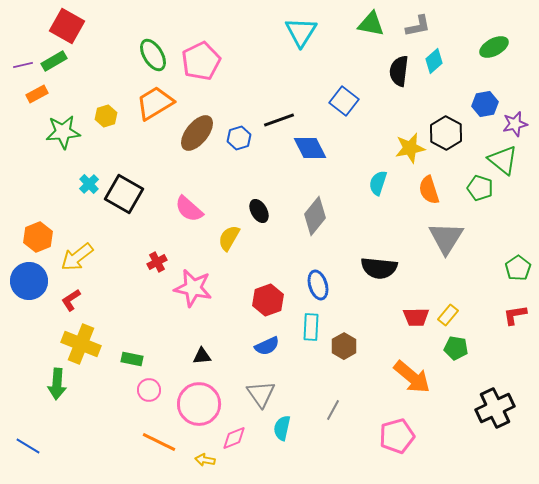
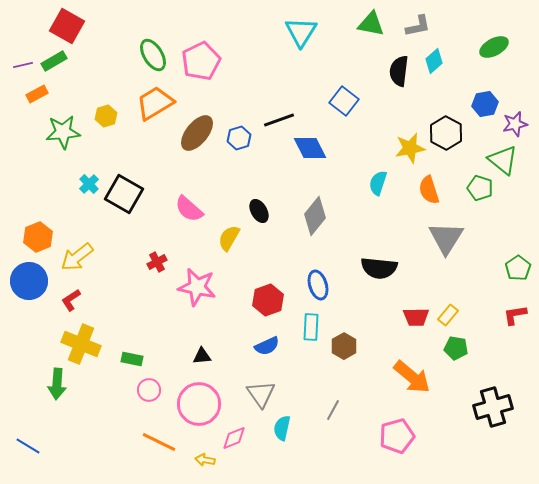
pink star at (193, 288): moved 4 px right, 1 px up
black cross at (495, 408): moved 2 px left, 1 px up; rotated 9 degrees clockwise
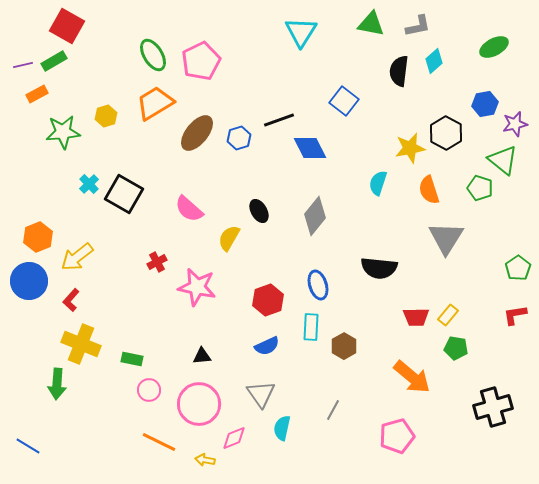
red L-shape at (71, 300): rotated 15 degrees counterclockwise
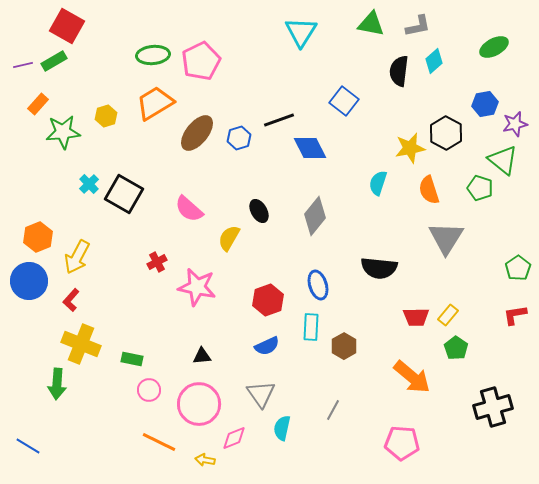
green ellipse at (153, 55): rotated 64 degrees counterclockwise
orange rectangle at (37, 94): moved 1 px right, 10 px down; rotated 20 degrees counterclockwise
yellow arrow at (77, 257): rotated 24 degrees counterclockwise
green pentagon at (456, 348): rotated 25 degrees clockwise
pink pentagon at (397, 436): moved 5 px right, 7 px down; rotated 20 degrees clockwise
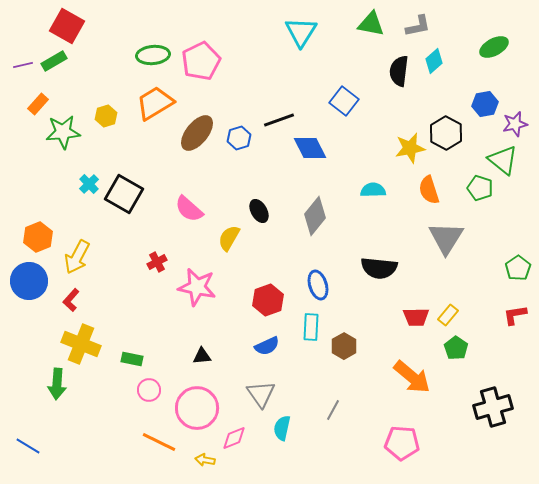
cyan semicircle at (378, 183): moved 5 px left, 7 px down; rotated 70 degrees clockwise
pink circle at (199, 404): moved 2 px left, 4 px down
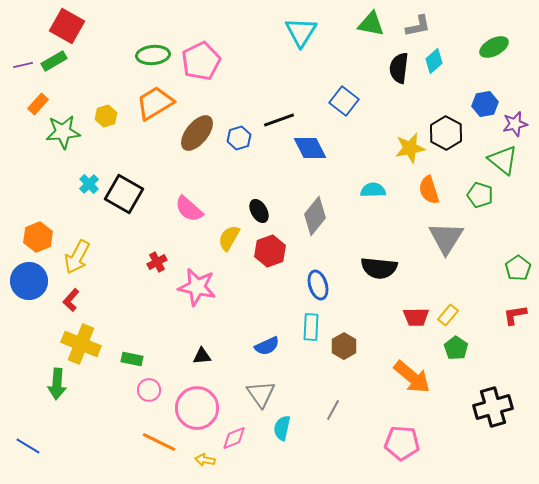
black semicircle at (399, 71): moved 3 px up
green pentagon at (480, 188): moved 7 px down
red hexagon at (268, 300): moved 2 px right, 49 px up
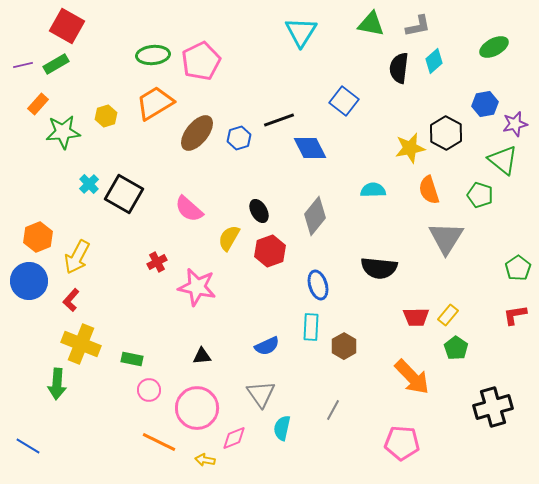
green rectangle at (54, 61): moved 2 px right, 3 px down
orange arrow at (412, 377): rotated 6 degrees clockwise
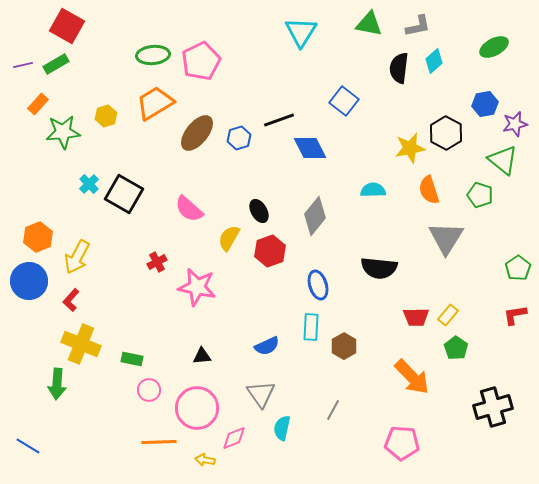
green triangle at (371, 24): moved 2 px left
orange line at (159, 442): rotated 28 degrees counterclockwise
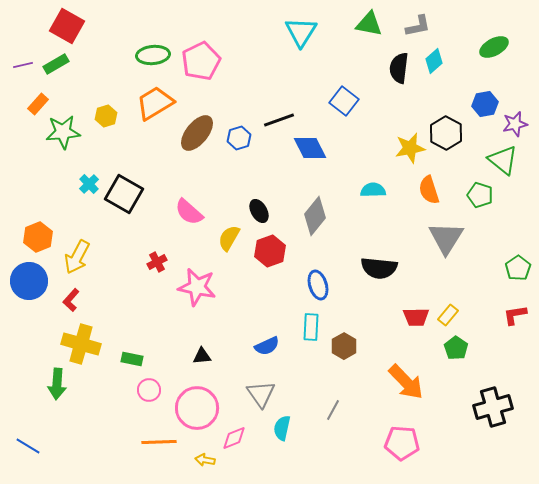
pink semicircle at (189, 209): moved 3 px down
yellow cross at (81, 344): rotated 6 degrees counterclockwise
orange arrow at (412, 377): moved 6 px left, 5 px down
